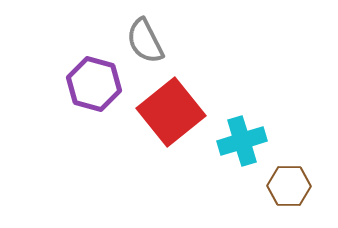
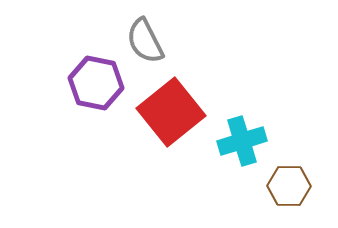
purple hexagon: moved 2 px right, 1 px up; rotated 4 degrees counterclockwise
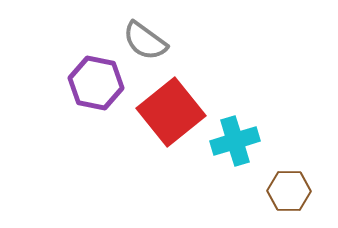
gray semicircle: rotated 27 degrees counterclockwise
cyan cross: moved 7 px left
brown hexagon: moved 5 px down
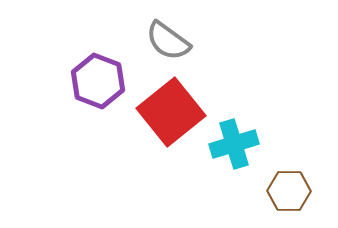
gray semicircle: moved 23 px right
purple hexagon: moved 2 px right, 2 px up; rotated 10 degrees clockwise
cyan cross: moved 1 px left, 3 px down
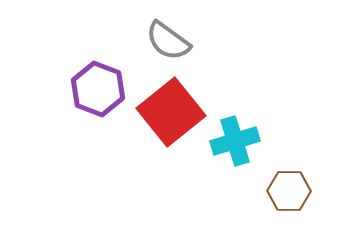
purple hexagon: moved 8 px down
cyan cross: moved 1 px right, 3 px up
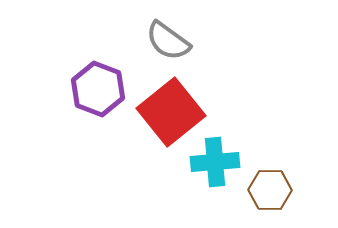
cyan cross: moved 20 px left, 21 px down; rotated 12 degrees clockwise
brown hexagon: moved 19 px left, 1 px up
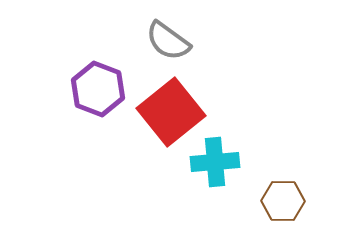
brown hexagon: moved 13 px right, 11 px down
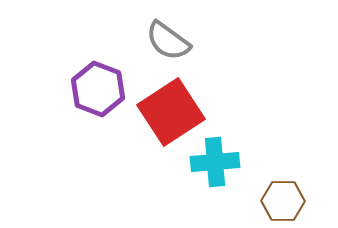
red square: rotated 6 degrees clockwise
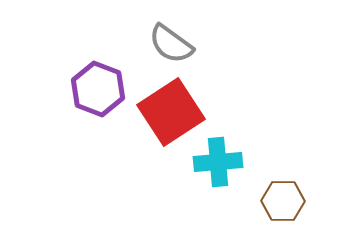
gray semicircle: moved 3 px right, 3 px down
cyan cross: moved 3 px right
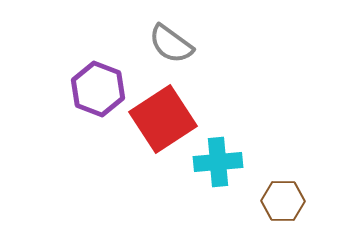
red square: moved 8 px left, 7 px down
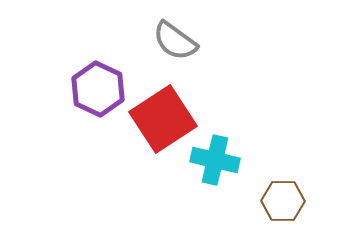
gray semicircle: moved 4 px right, 3 px up
purple hexagon: rotated 4 degrees clockwise
cyan cross: moved 3 px left, 2 px up; rotated 18 degrees clockwise
